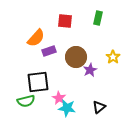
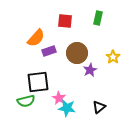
brown circle: moved 1 px right, 4 px up
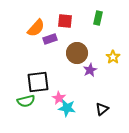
orange semicircle: moved 10 px up
purple rectangle: moved 1 px right, 12 px up
black triangle: moved 3 px right, 2 px down
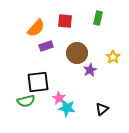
purple rectangle: moved 4 px left, 7 px down
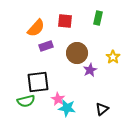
pink star: moved 1 px left, 1 px down
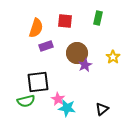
orange semicircle: rotated 24 degrees counterclockwise
purple star: moved 5 px left, 5 px up
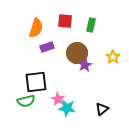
green rectangle: moved 7 px left, 7 px down
purple rectangle: moved 1 px right, 1 px down
black square: moved 2 px left
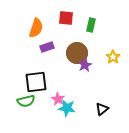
red square: moved 1 px right, 3 px up
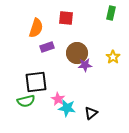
green rectangle: moved 20 px right, 12 px up
purple star: rotated 24 degrees clockwise
black triangle: moved 11 px left, 4 px down
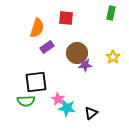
orange semicircle: moved 1 px right
purple rectangle: rotated 16 degrees counterclockwise
green semicircle: rotated 12 degrees clockwise
